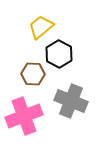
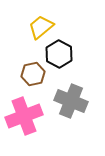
brown hexagon: rotated 15 degrees counterclockwise
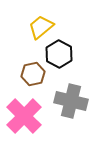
gray cross: rotated 8 degrees counterclockwise
pink cross: rotated 24 degrees counterclockwise
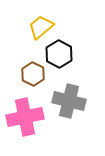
brown hexagon: rotated 20 degrees counterclockwise
gray cross: moved 2 px left
pink cross: moved 1 px right, 1 px down; rotated 33 degrees clockwise
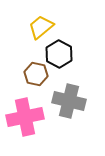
brown hexagon: moved 3 px right; rotated 15 degrees counterclockwise
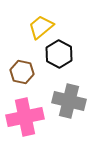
brown hexagon: moved 14 px left, 2 px up
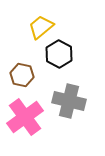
brown hexagon: moved 3 px down
pink cross: rotated 24 degrees counterclockwise
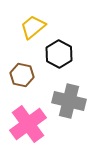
yellow trapezoid: moved 8 px left
pink cross: moved 3 px right, 7 px down
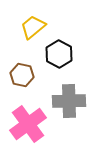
gray cross: rotated 16 degrees counterclockwise
